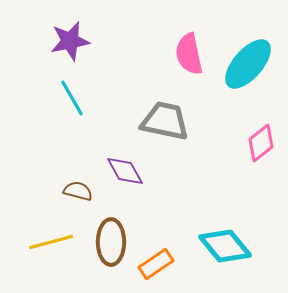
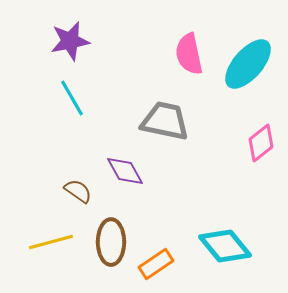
brown semicircle: rotated 20 degrees clockwise
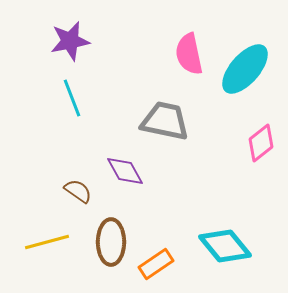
cyan ellipse: moved 3 px left, 5 px down
cyan line: rotated 9 degrees clockwise
yellow line: moved 4 px left
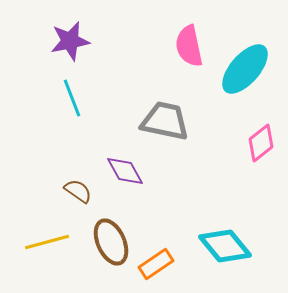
pink semicircle: moved 8 px up
brown ellipse: rotated 24 degrees counterclockwise
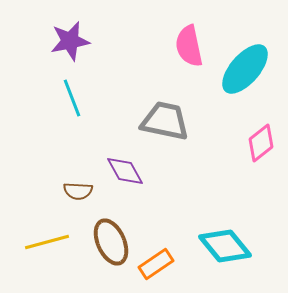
brown semicircle: rotated 148 degrees clockwise
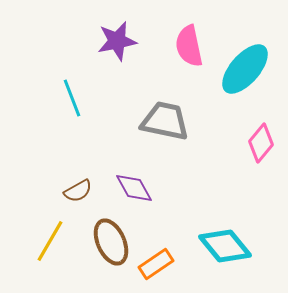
purple star: moved 47 px right
pink diamond: rotated 12 degrees counterclockwise
purple diamond: moved 9 px right, 17 px down
brown semicircle: rotated 32 degrees counterclockwise
yellow line: moved 3 px right, 1 px up; rotated 45 degrees counterclockwise
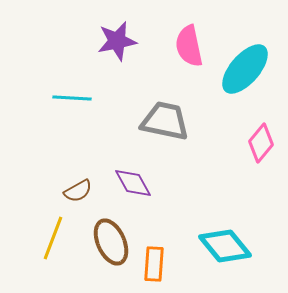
cyan line: rotated 66 degrees counterclockwise
purple diamond: moved 1 px left, 5 px up
yellow line: moved 3 px right, 3 px up; rotated 9 degrees counterclockwise
orange rectangle: moved 2 px left; rotated 52 degrees counterclockwise
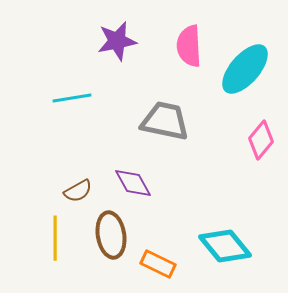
pink semicircle: rotated 9 degrees clockwise
cyan line: rotated 12 degrees counterclockwise
pink diamond: moved 3 px up
yellow line: moved 2 px right; rotated 21 degrees counterclockwise
brown ellipse: moved 7 px up; rotated 15 degrees clockwise
orange rectangle: moved 4 px right; rotated 68 degrees counterclockwise
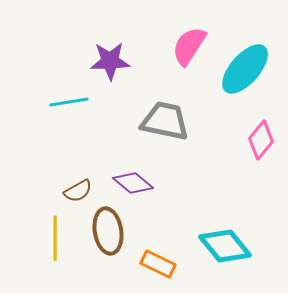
purple star: moved 7 px left, 20 px down; rotated 9 degrees clockwise
pink semicircle: rotated 36 degrees clockwise
cyan line: moved 3 px left, 4 px down
purple diamond: rotated 21 degrees counterclockwise
brown ellipse: moved 3 px left, 4 px up
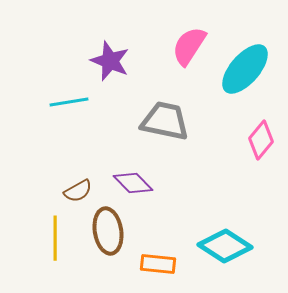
purple star: rotated 24 degrees clockwise
purple diamond: rotated 6 degrees clockwise
cyan diamond: rotated 18 degrees counterclockwise
orange rectangle: rotated 20 degrees counterclockwise
